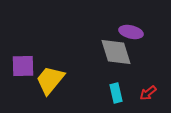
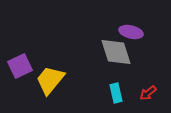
purple square: moved 3 px left; rotated 25 degrees counterclockwise
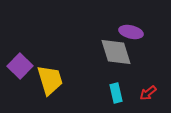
purple square: rotated 20 degrees counterclockwise
yellow trapezoid: rotated 124 degrees clockwise
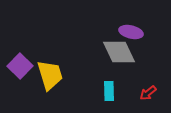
gray diamond: moved 3 px right; rotated 8 degrees counterclockwise
yellow trapezoid: moved 5 px up
cyan rectangle: moved 7 px left, 2 px up; rotated 12 degrees clockwise
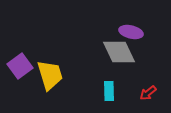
purple square: rotated 10 degrees clockwise
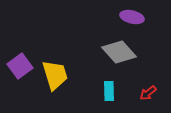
purple ellipse: moved 1 px right, 15 px up
gray diamond: rotated 16 degrees counterclockwise
yellow trapezoid: moved 5 px right
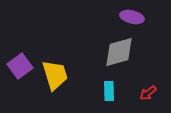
gray diamond: rotated 64 degrees counterclockwise
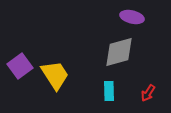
yellow trapezoid: rotated 16 degrees counterclockwise
red arrow: rotated 18 degrees counterclockwise
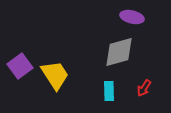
red arrow: moved 4 px left, 5 px up
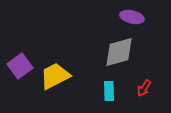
yellow trapezoid: moved 1 px down; rotated 84 degrees counterclockwise
